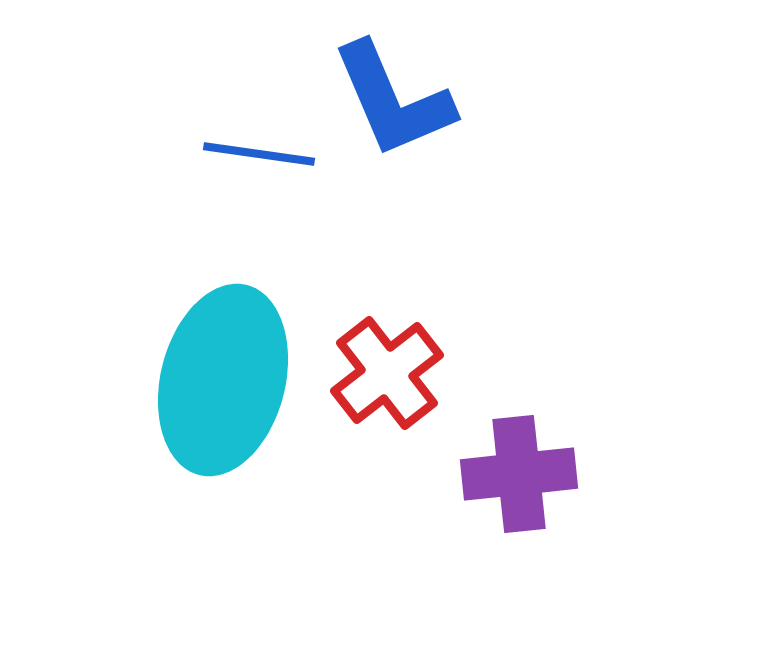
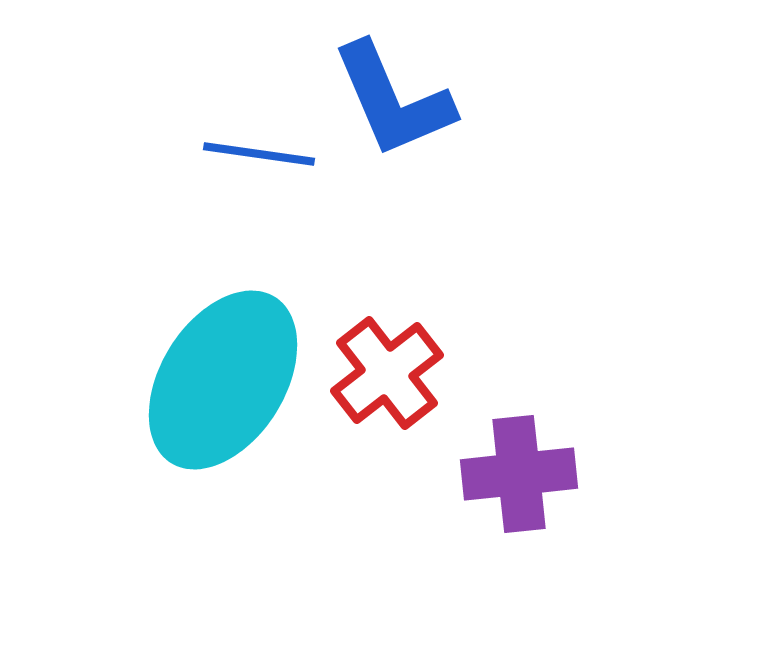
cyan ellipse: rotated 18 degrees clockwise
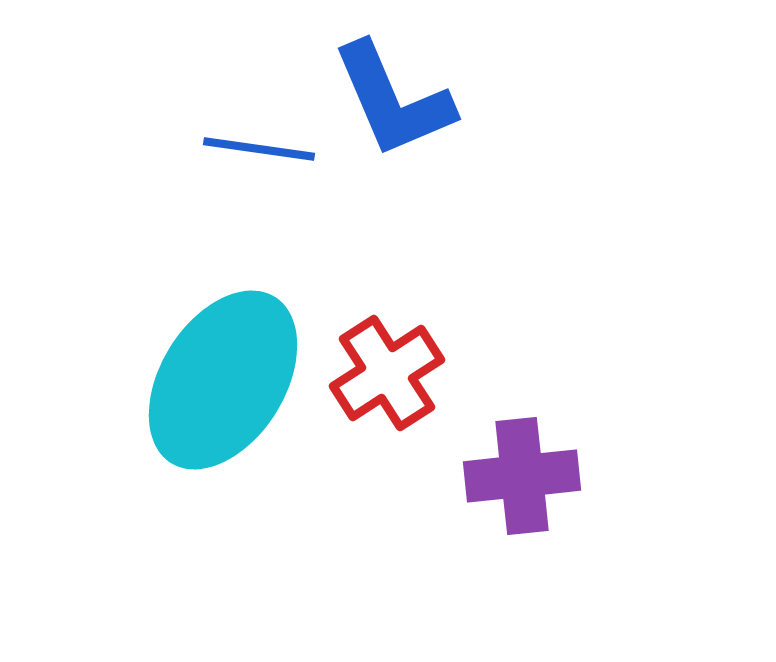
blue line: moved 5 px up
red cross: rotated 5 degrees clockwise
purple cross: moved 3 px right, 2 px down
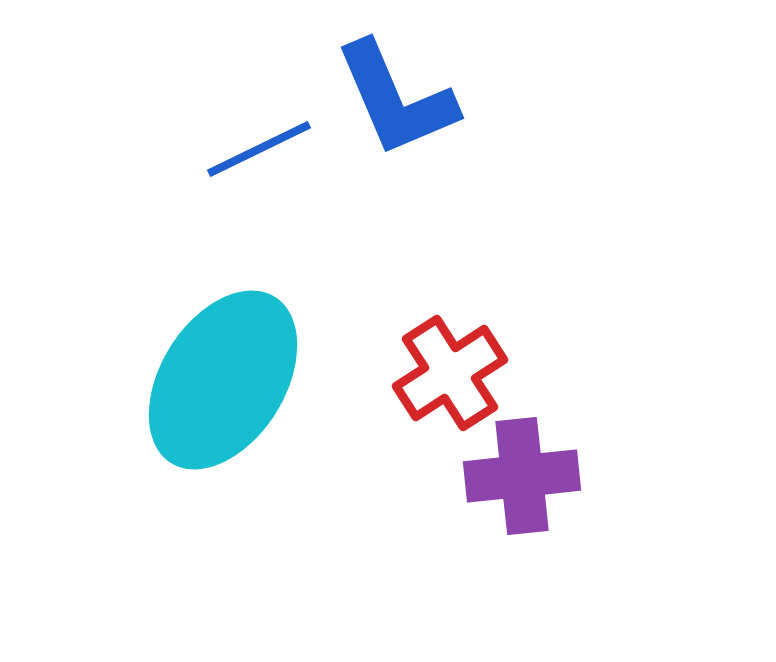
blue L-shape: moved 3 px right, 1 px up
blue line: rotated 34 degrees counterclockwise
red cross: moved 63 px right
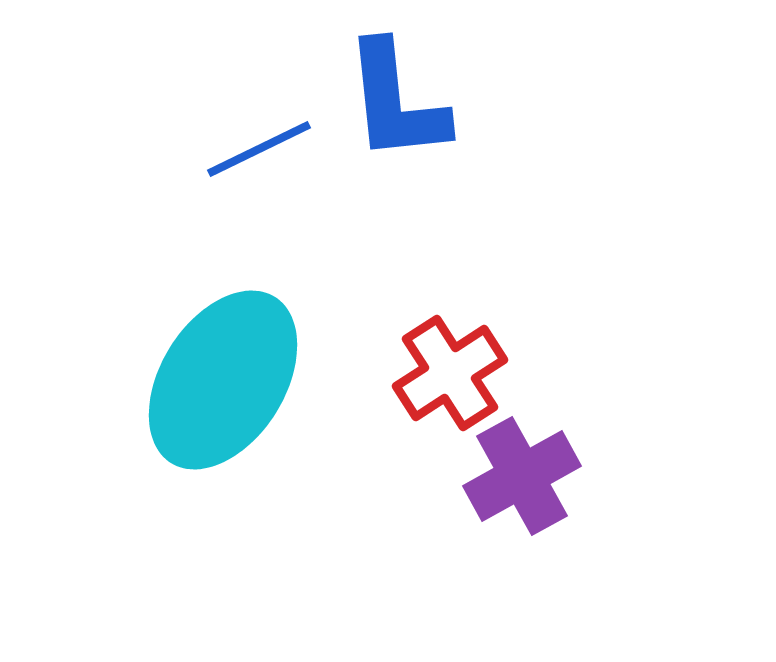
blue L-shape: moved 3 px down; rotated 17 degrees clockwise
purple cross: rotated 23 degrees counterclockwise
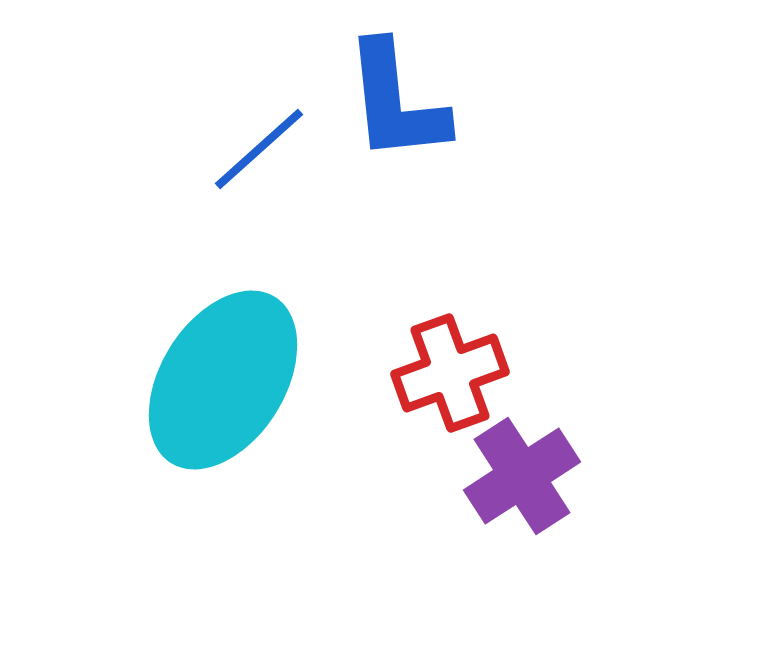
blue line: rotated 16 degrees counterclockwise
red cross: rotated 13 degrees clockwise
purple cross: rotated 4 degrees counterclockwise
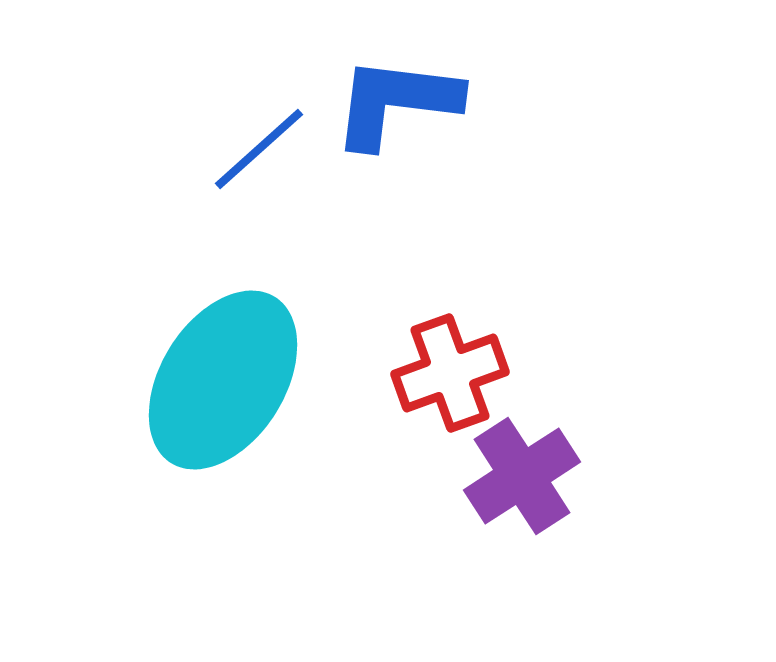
blue L-shape: rotated 103 degrees clockwise
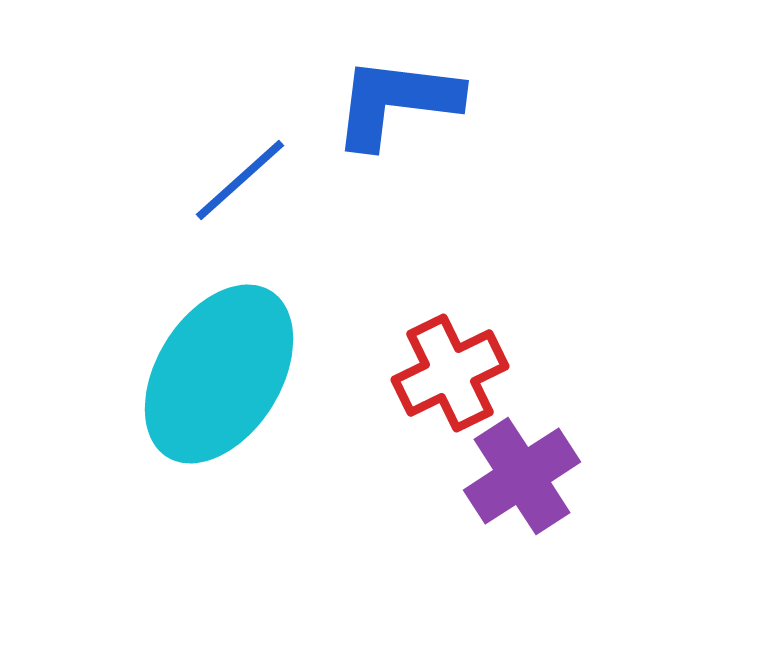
blue line: moved 19 px left, 31 px down
red cross: rotated 6 degrees counterclockwise
cyan ellipse: moved 4 px left, 6 px up
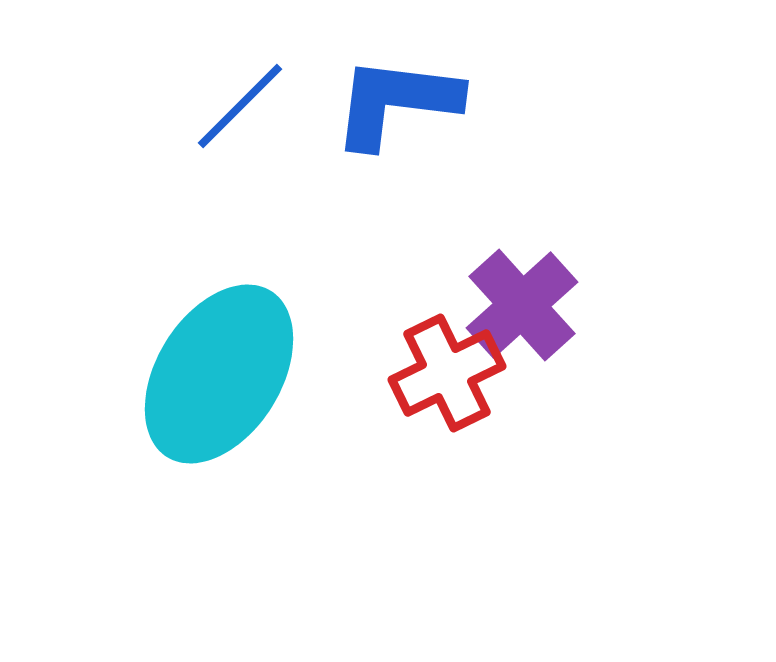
blue line: moved 74 px up; rotated 3 degrees counterclockwise
red cross: moved 3 px left
purple cross: moved 171 px up; rotated 9 degrees counterclockwise
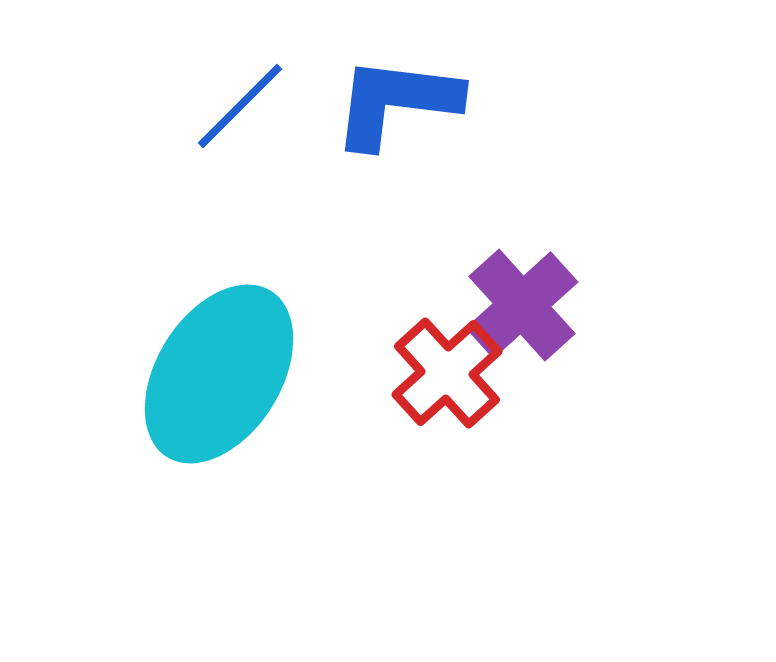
red cross: rotated 16 degrees counterclockwise
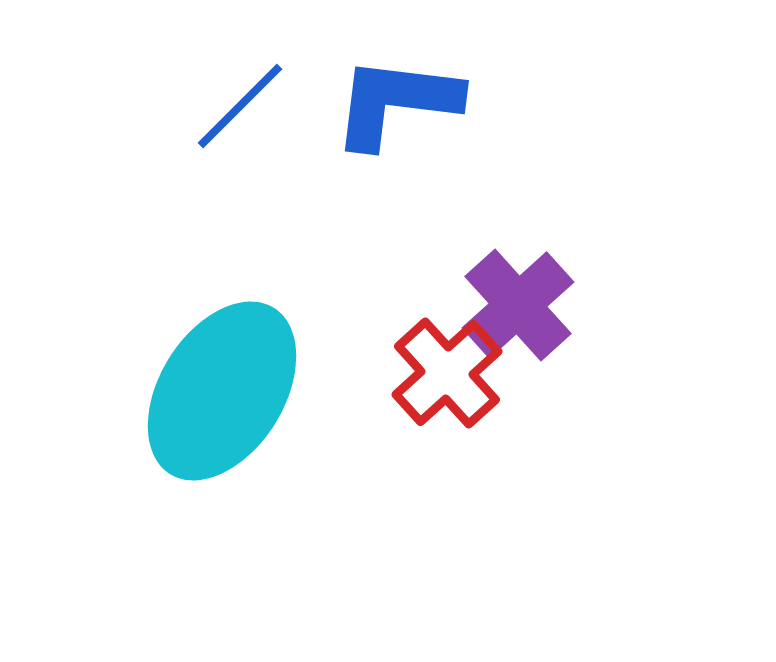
purple cross: moved 4 px left
cyan ellipse: moved 3 px right, 17 px down
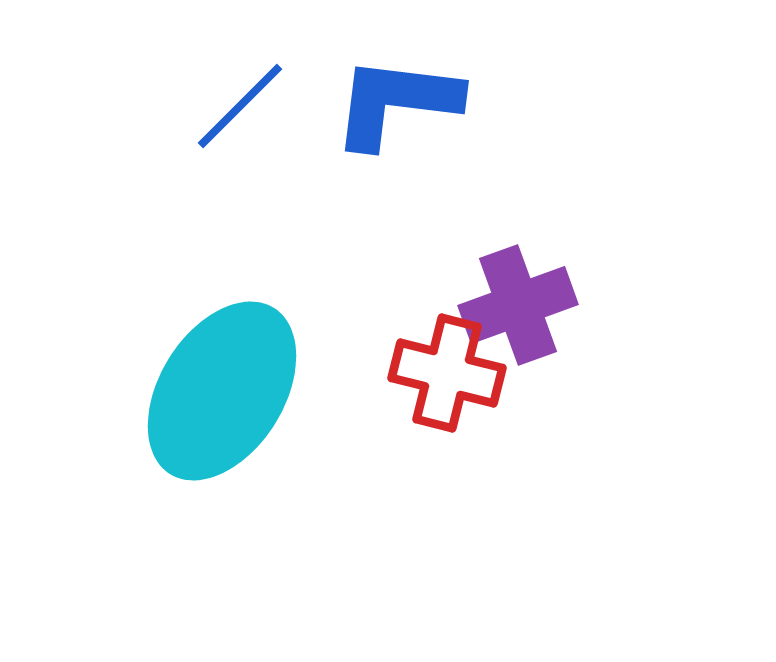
purple cross: rotated 22 degrees clockwise
red cross: rotated 34 degrees counterclockwise
